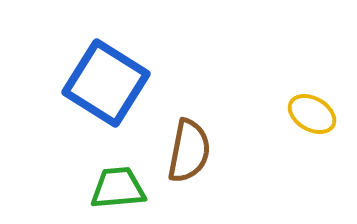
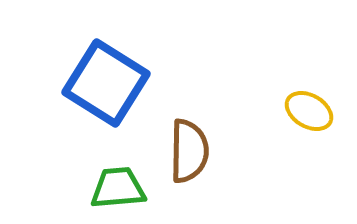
yellow ellipse: moved 3 px left, 3 px up
brown semicircle: rotated 10 degrees counterclockwise
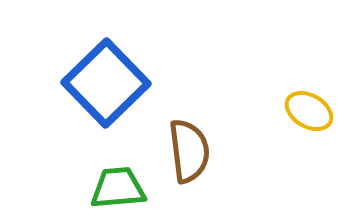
blue square: rotated 14 degrees clockwise
brown semicircle: rotated 8 degrees counterclockwise
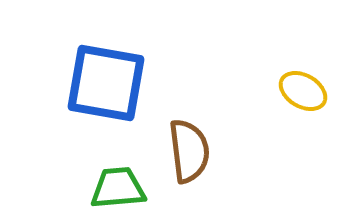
blue square: rotated 36 degrees counterclockwise
yellow ellipse: moved 6 px left, 20 px up
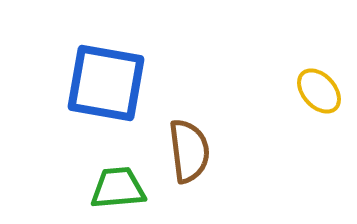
yellow ellipse: moved 16 px right; rotated 18 degrees clockwise
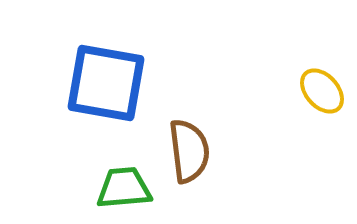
yellow ellipse: moved 3 px right
green trapezoid: moved 6 px right
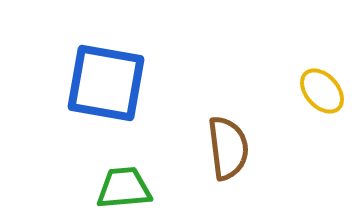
brown semicircle: moved 39 px right, 3 px up
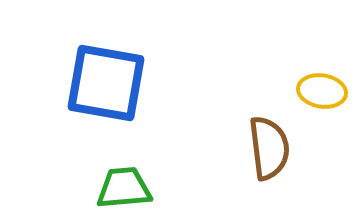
yellow ellipse: rotated 39 degrees counterclockwise
brown semicircle: moved 41 px right
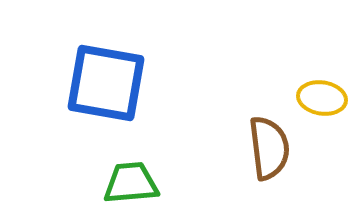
yellow ellipse: moved 7 px down
green trapezoid: moved 7 px right, 5 px up
